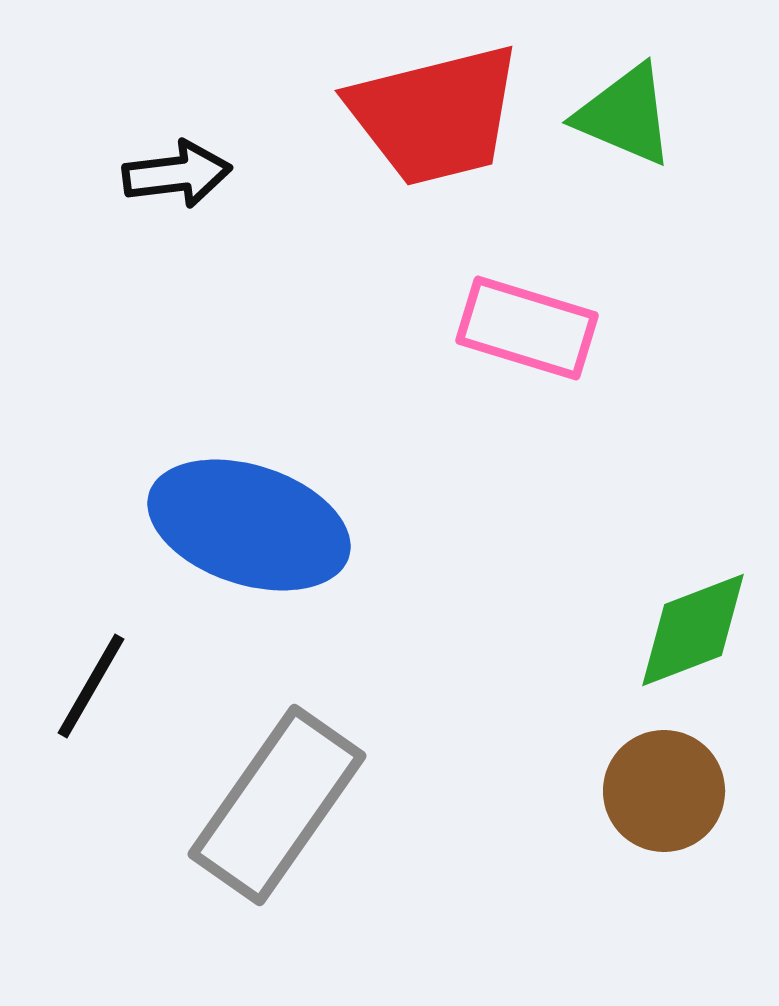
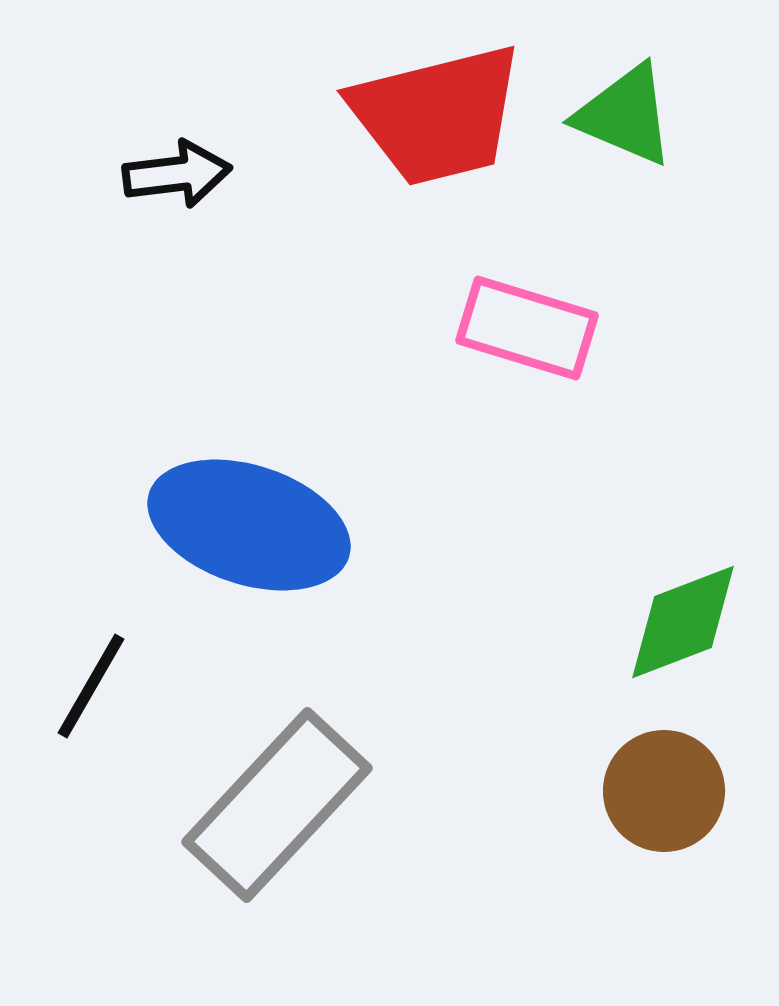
red trapezoid: moved 2 px right
green diamond: moved 10 px left, 8 px up
gray rectangle: rotated 8 degrees clockwise
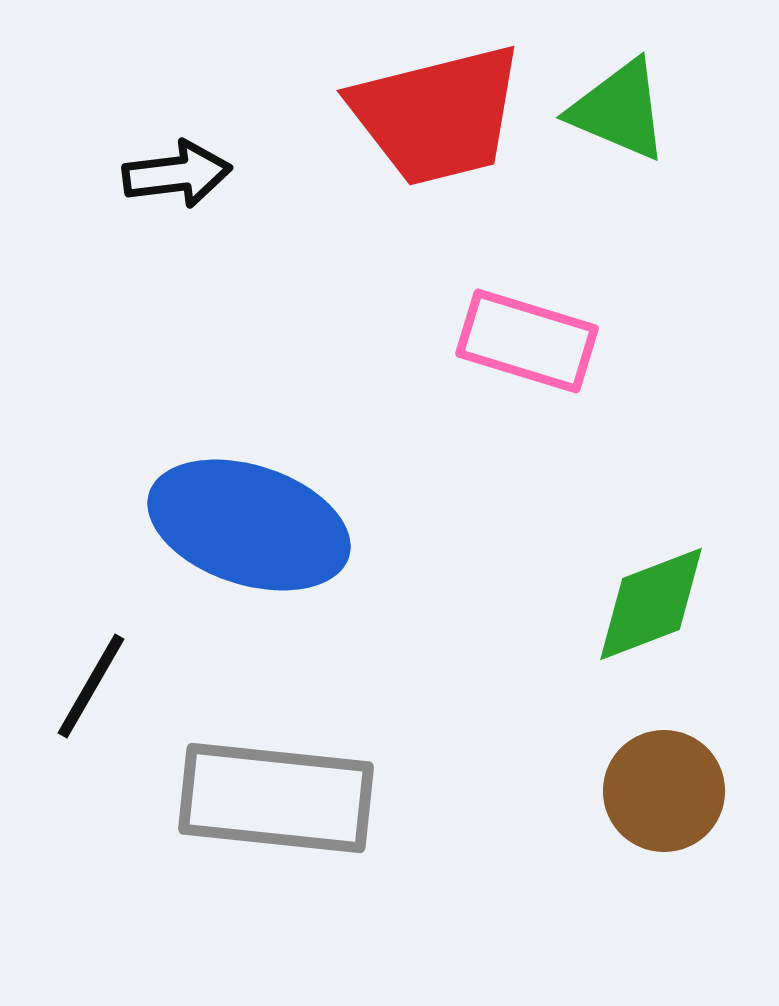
green triangle: moved 6 px left, 5 px up
pink rectangle: moved 13 px down
green diamond: moved 32 px left, 18 px up
gray rectangle: moved 1 px left, 7 px up; rotated 53 degrees clockwise
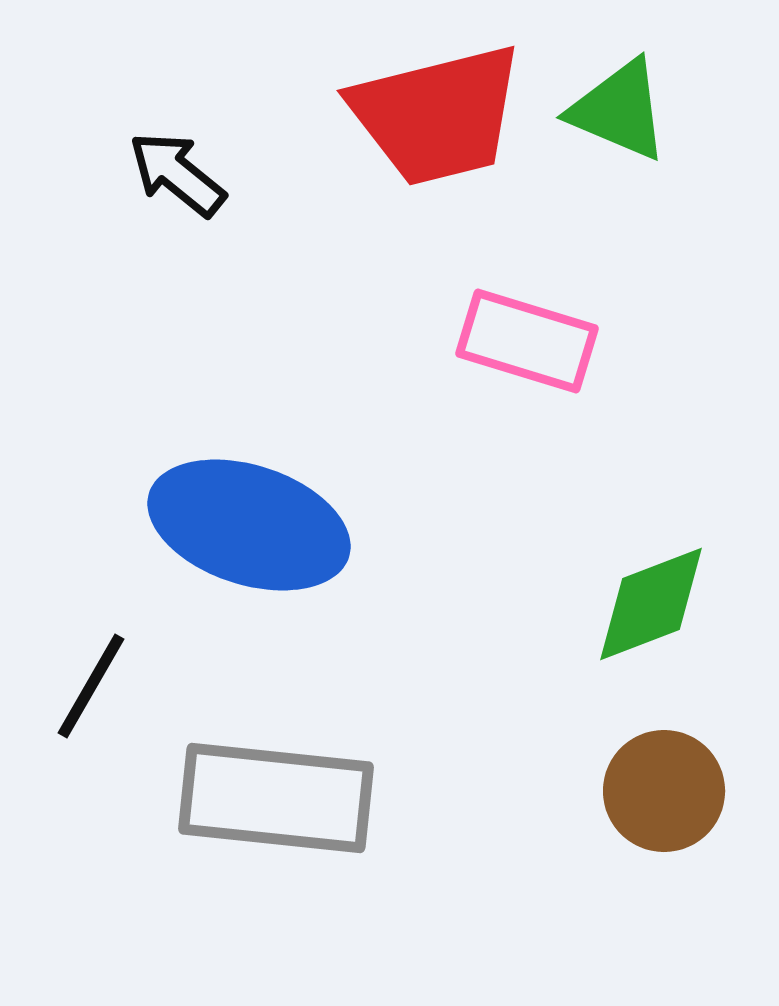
black arrow: rotated 134 degrees counterclockwise
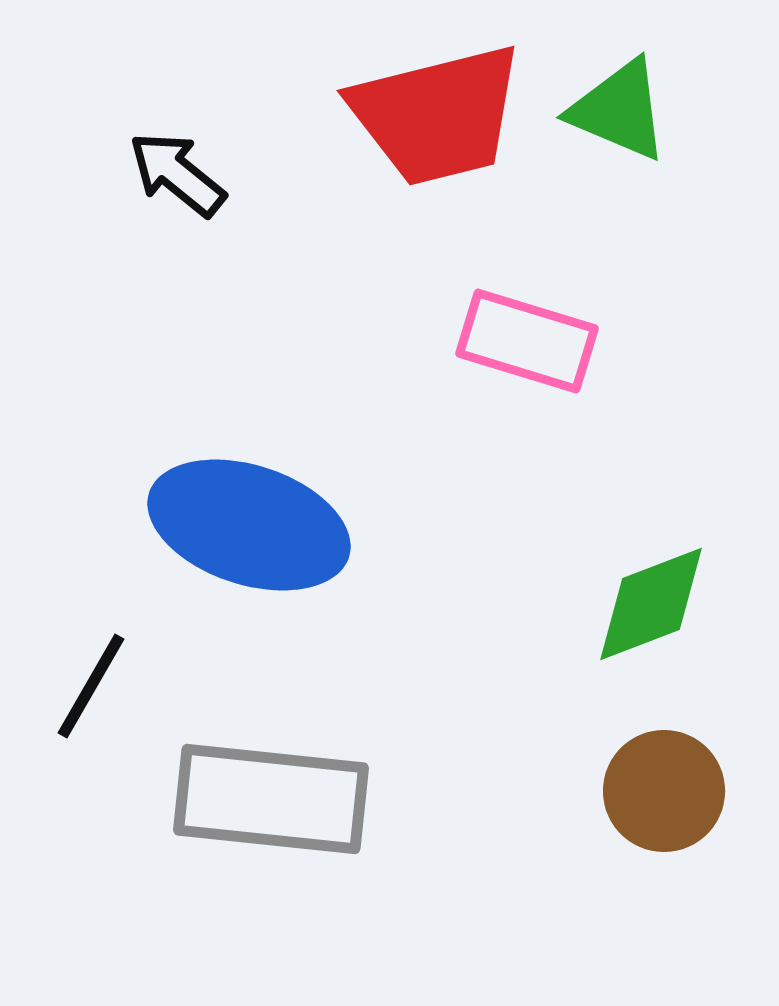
gray rectangle: moved 5 px left, 1 px down
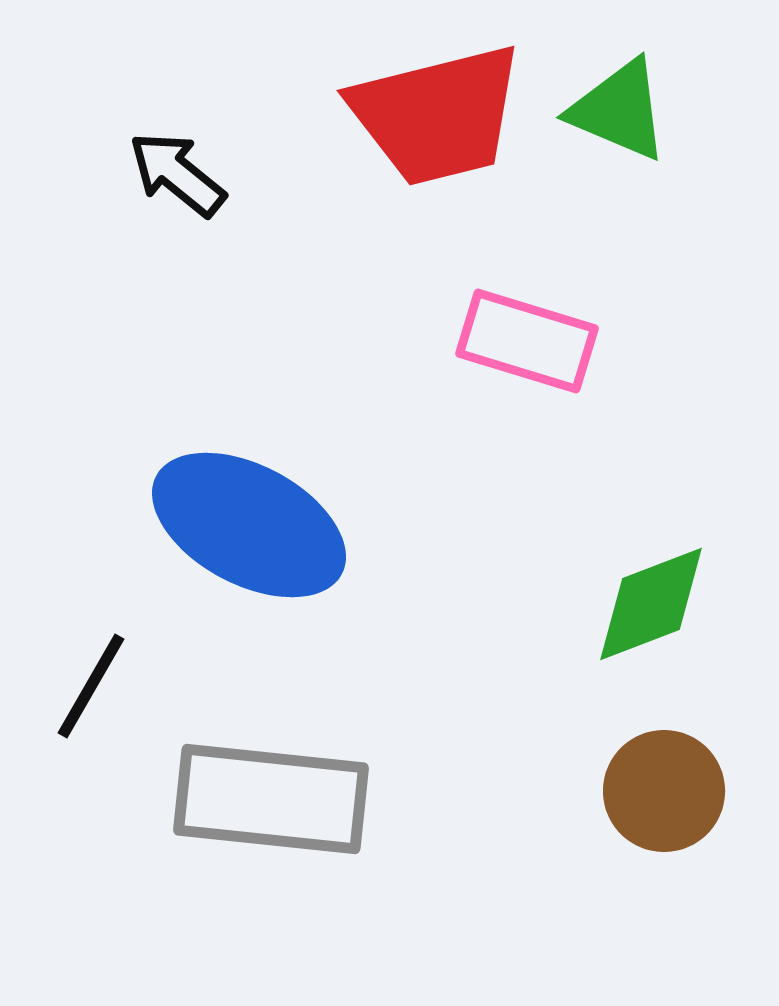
blue ellipse: rotated 10 degrees clockwise
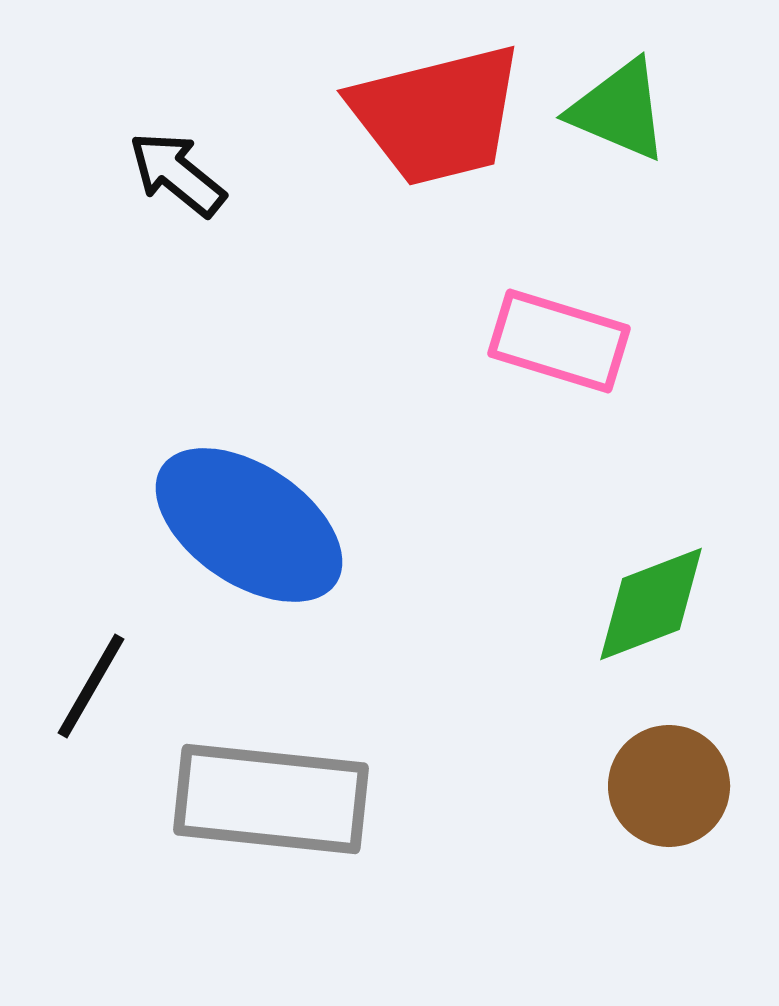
pink rectangle: moved 32 px right
blue ellipse: rotated 6 degrees clockwise
brown circle: moved 5 px right, 5 px up
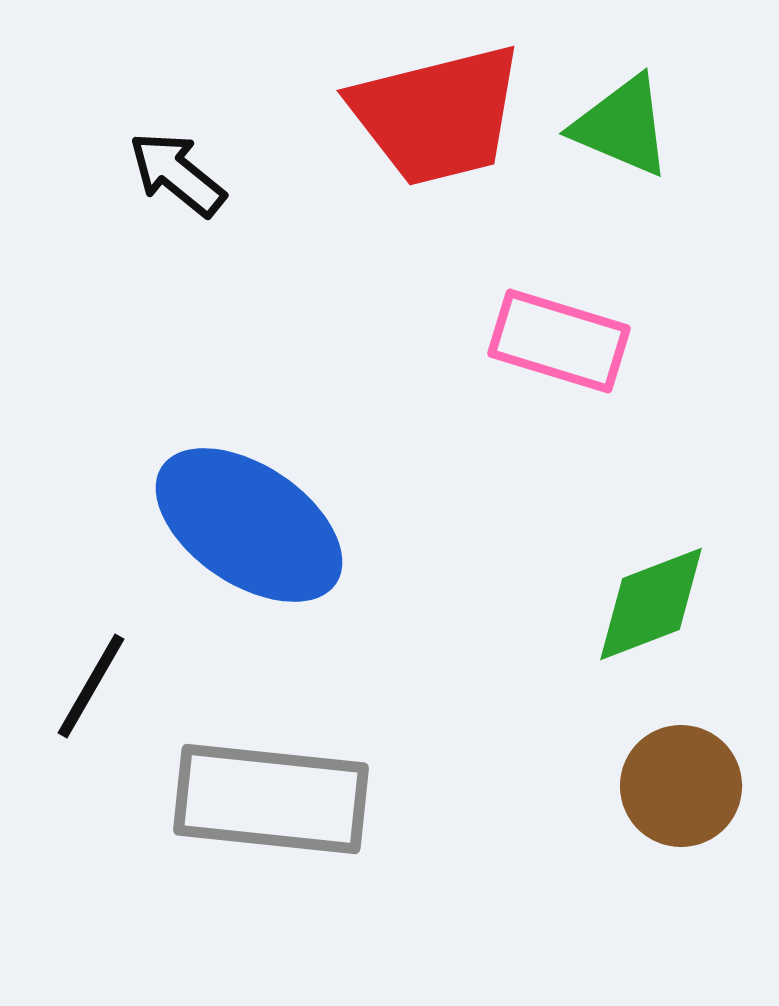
green triangle: moved 3 px right, 16 px down
brown circle: moved 12 px right
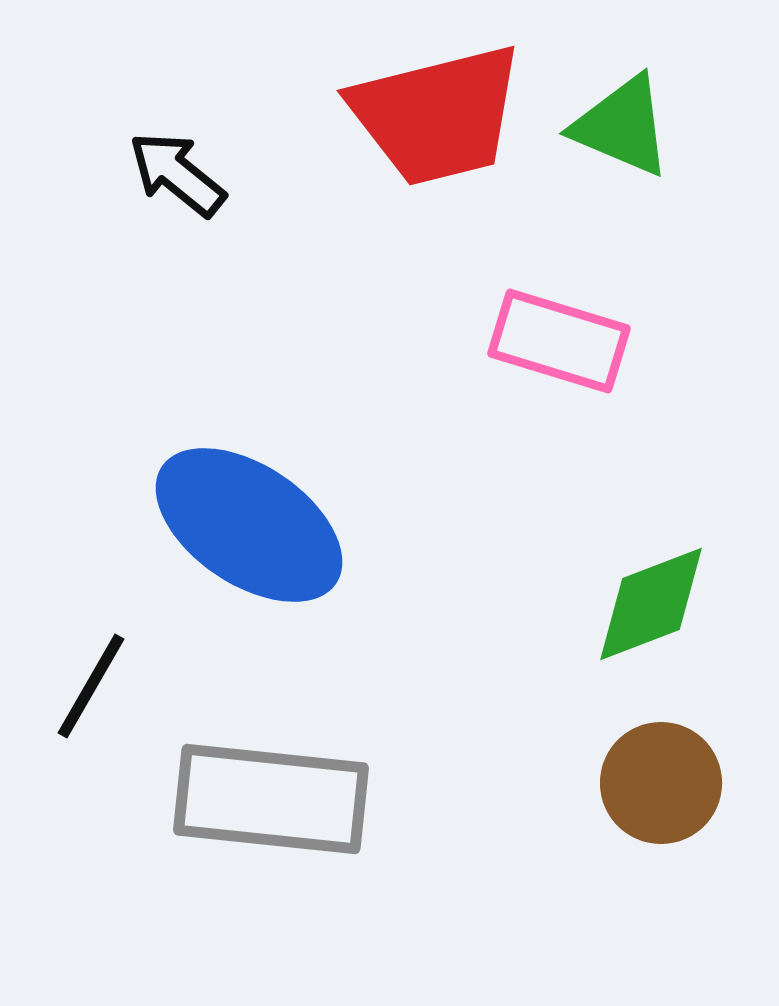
brown circle: moved 20 px left, 3 px up
